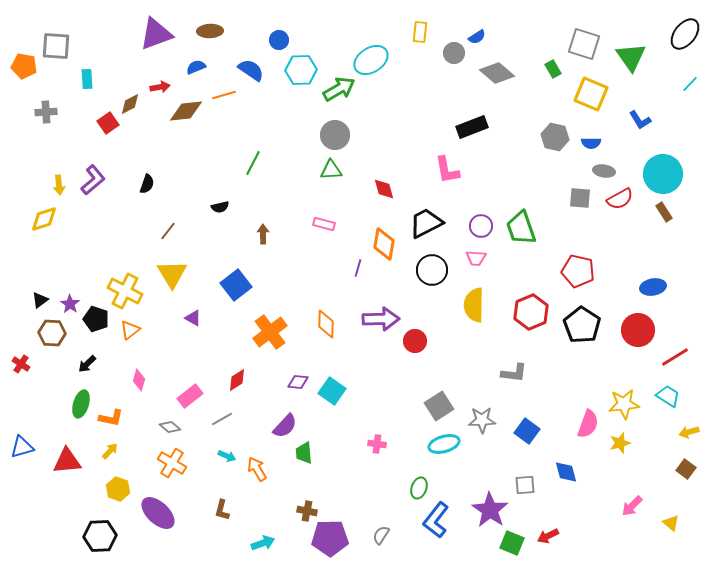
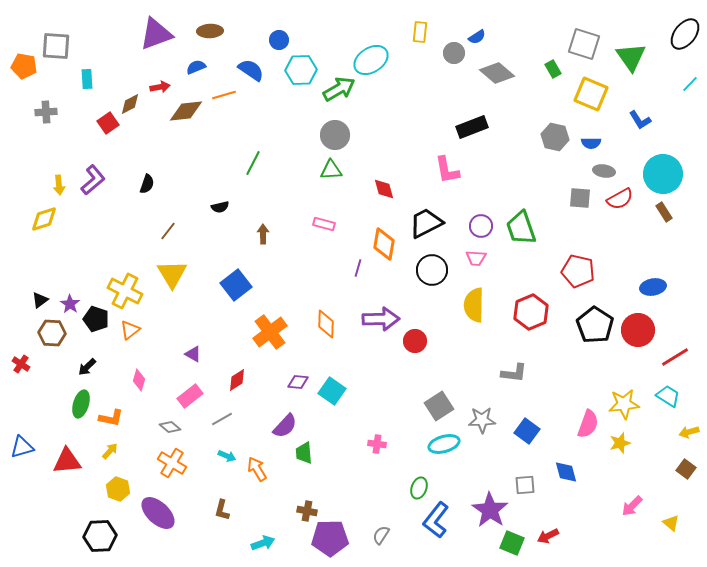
purple triangle at (193, 318): moved 36 px down
black pentagon at (582, 325): moved 13 px right
black arrow at (87, 364): moved 3 px down
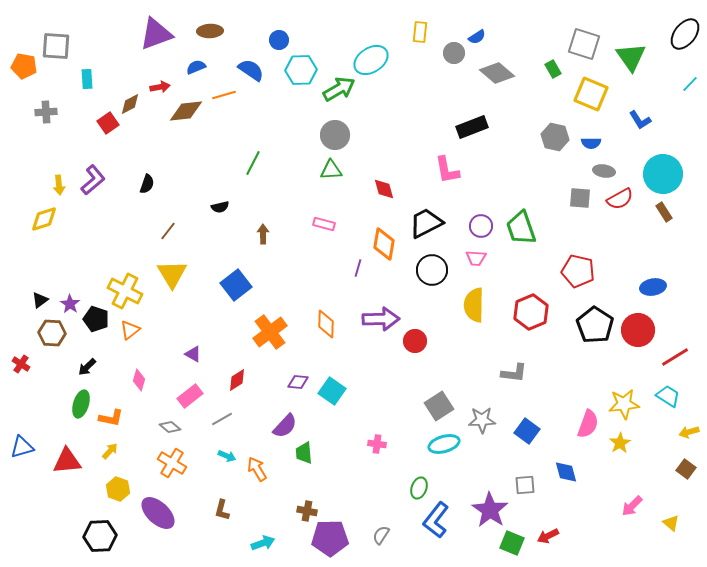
yellow star at (620, 443): rotated 15 degrees counterclockwise
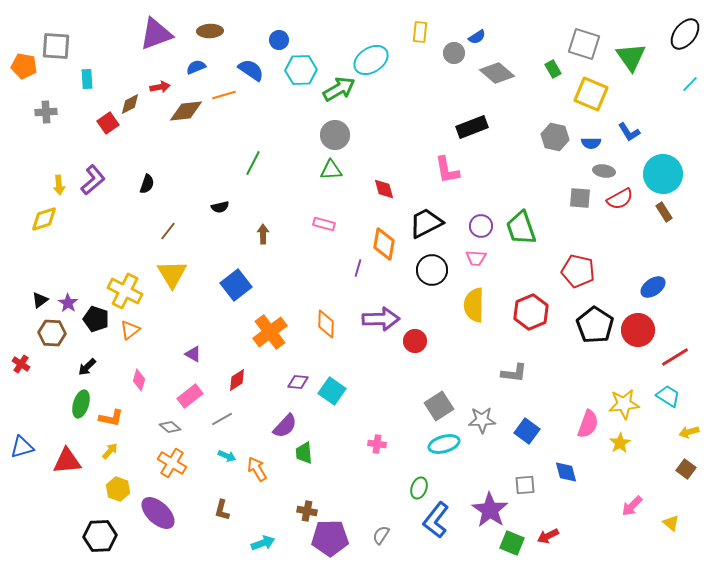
blue L-shape at (640, 120): moved 11 px left, 12 px down
blue ellipse at (653, 287): rotated 25 degrees counterclockwise
purple star at (70, 304): moved 2 px left, 1 px up
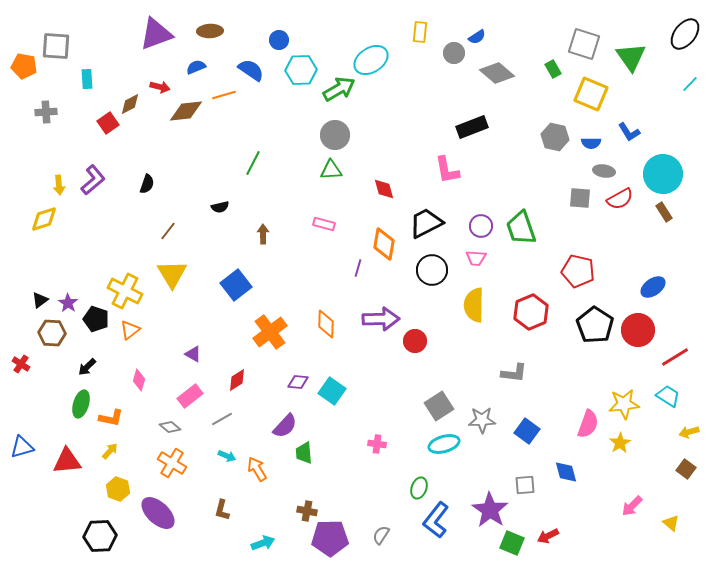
red arrow at (160, 87): rotated 24 degrees clockwise
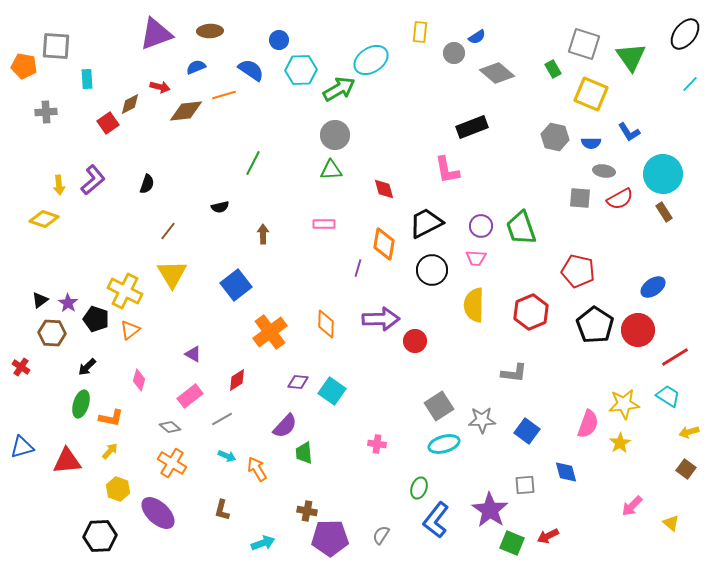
yellow diamond at (44, 219): rotated 36 degrees clockwise
pink rectangle at (324, 224): rotated 15 degrees counterclockwise
red cross at (21, 364): moved 3 px down
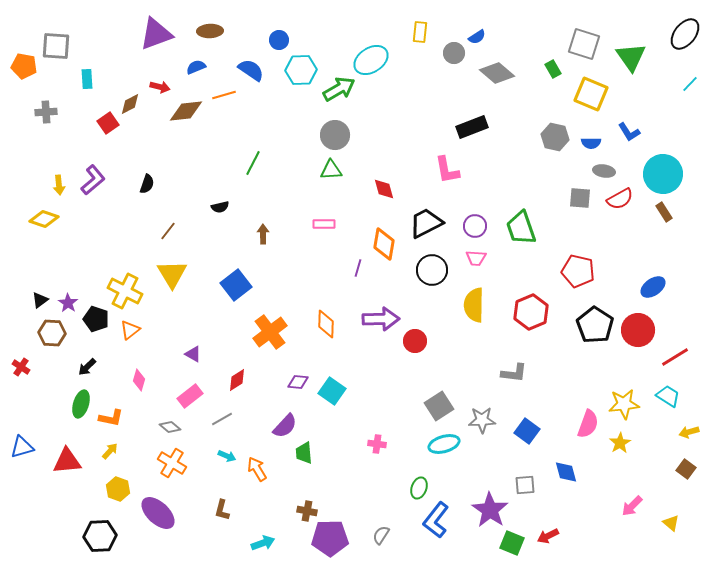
purple circle at (481, 226): moved 6 px left
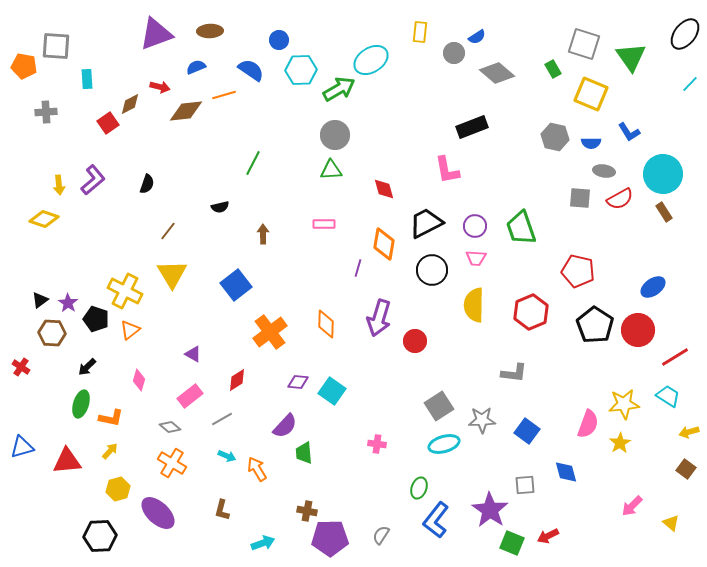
purple arrow at (381, 319): moved 2 px left, 1 px up; rotated 108 degrees clockwise
yellow hexagon at (118, 489): rotated 25 degrees clockwise
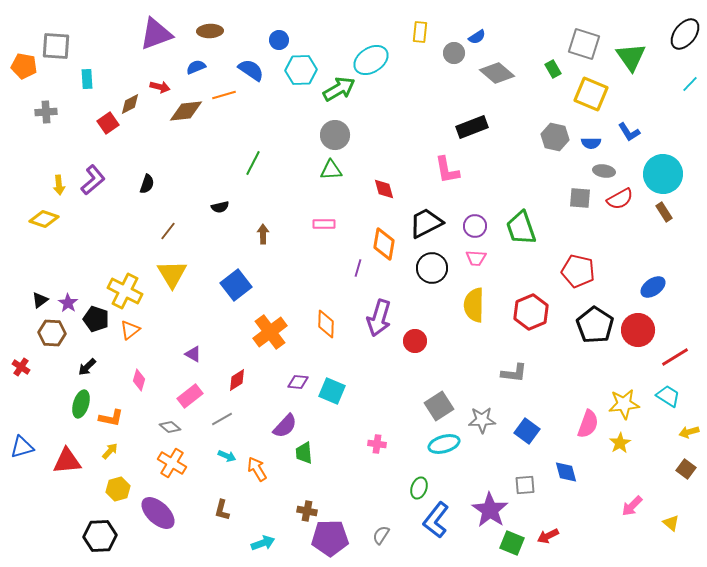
black circle at (432, 270): moved 2 px up
cyan square at (332, 391): rotated 12 degrees counterclockwise
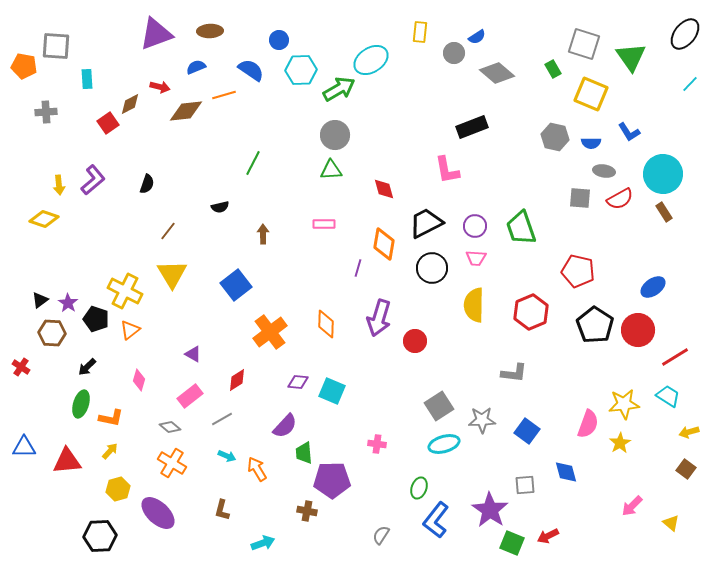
blue triangle at (22, 447): moved 2 px right; rotated 15 degrees clockwise
purple pentagon at (330, 538): moved 2 px right, 58 px up
